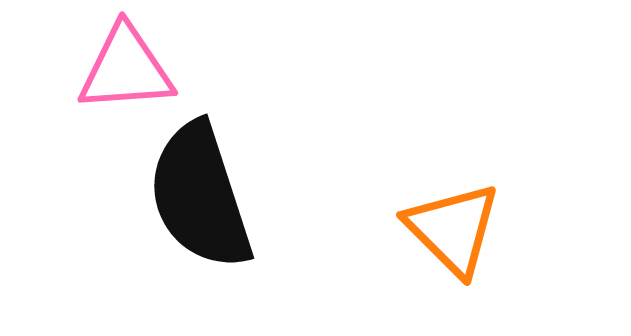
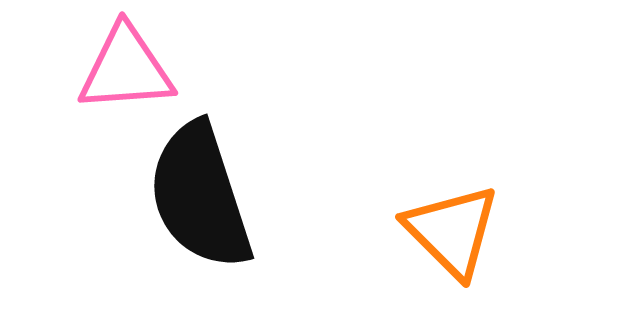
orange triangle: moved 1 px left, 2 px down
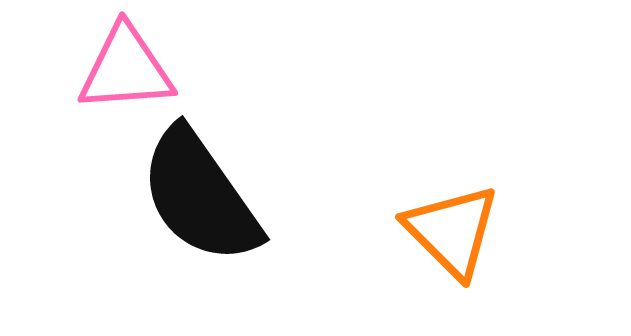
black semicircle: rotated 17 degrees counterclockwise
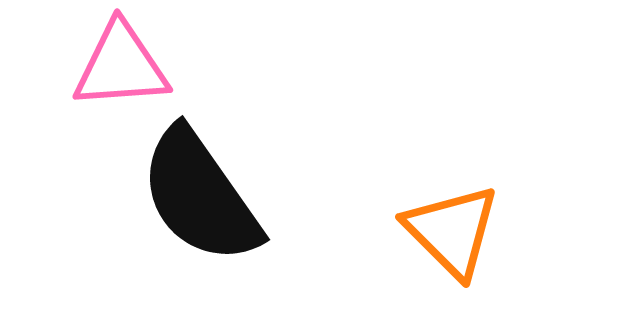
pink triangle: moved 5 px left, 3 px up
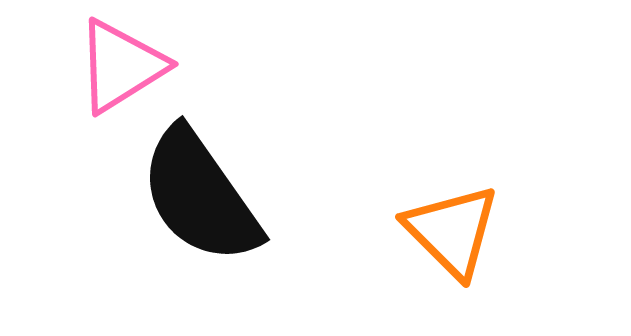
pink triangle: rotated 28 degrees counterclockwise
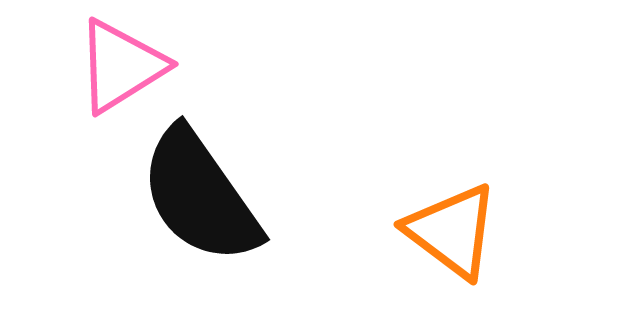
orange triangle: rotated 8 degrees counterclockwise
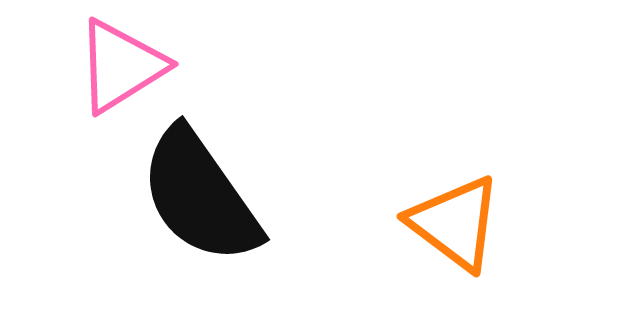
orange triangle: moved 3 px right, 8 px up
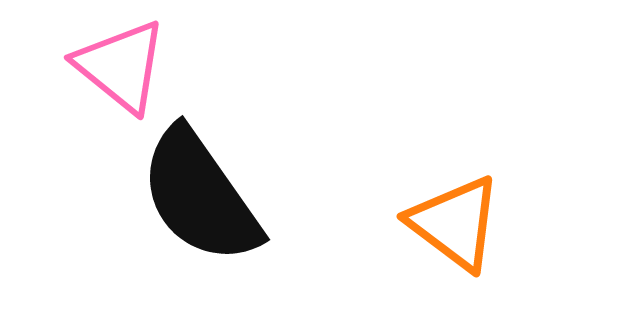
pink triangle: rotated 49 degrees counterclockwise
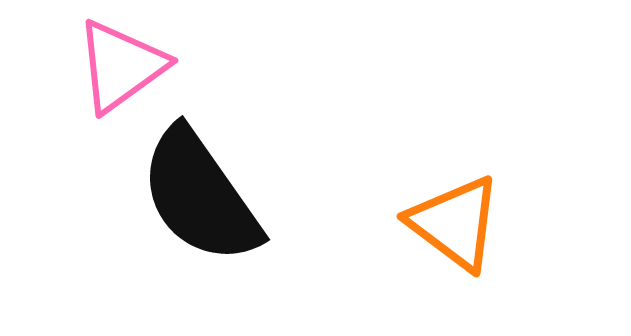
pink triangle: rotated 45 degrees clockwise
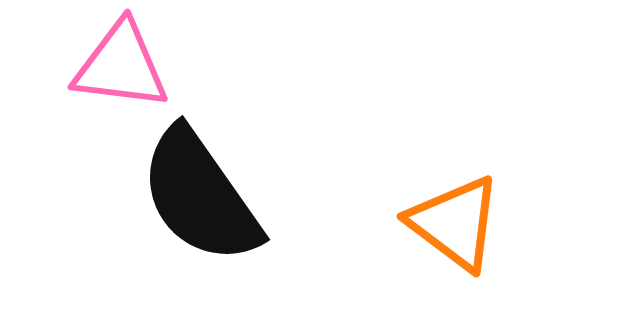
pink triangle: rotated 43 degrees clockwise
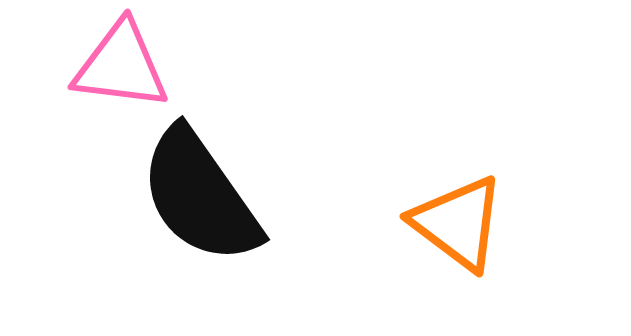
orange triangle: moved 3 px right
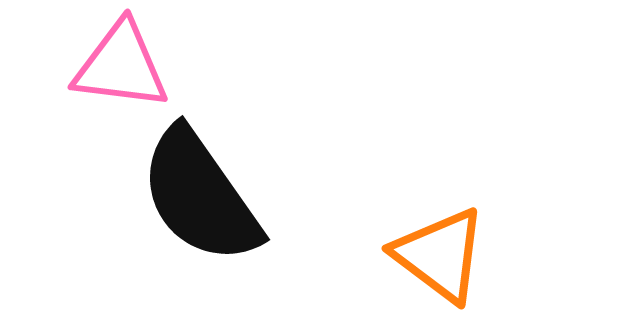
orange triangle: moved 18 px left, 32 px down
